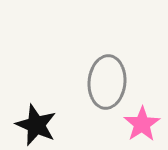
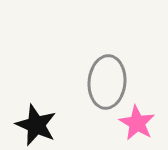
pink star: moved 5 px left, 1 px up; rotated 9 degrees counterclockwise
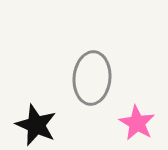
gray ellipse: moved 15 px left, 4 px up
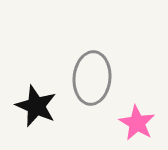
black star: moved 19 px up
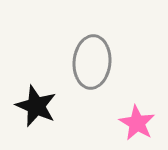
gray ellipse: moved 16 px up
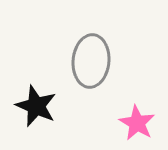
gray ellipse: moved 1 px left, 1 px up
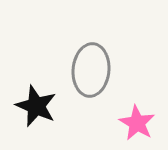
gray ellipse: moved 9 px down
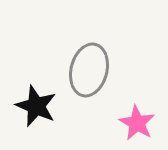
gray ellipse: moved 2 px left; rotated 9 degrees clockwise
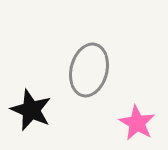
black star: moved 5 px left, 4 px down
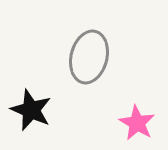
gray ellipse: moved 13 px up
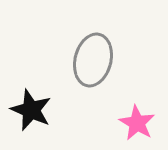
gray ellipse: moved 4 px right, 3 px down
